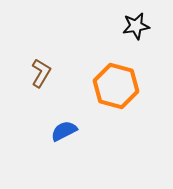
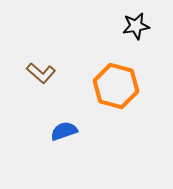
brown L-shape: rotated 100 degrees clockwise
blue semicircle: rotated 8 degrees clockwise
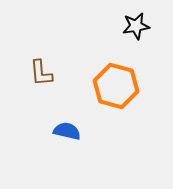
brown L-shape: rotated 44 degrees clockwise
blue semicircle: moved 3 px right; rotated 32 degrees clockwise
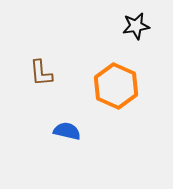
orange hexagon: rotated 9 degrees clockwise
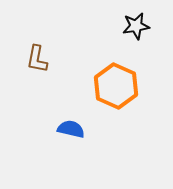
brown L-shape: moved 4 px left, 14 px up; rotated 16 degrees clockwise
blue semicircle: moved 4 px right, 2 px up
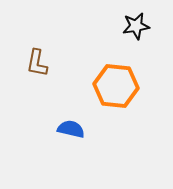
brown L-shape: moved 4 px down
orange hexagon: rotated 18 degrees counterclockwise
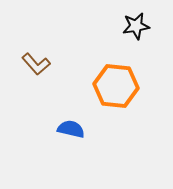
brown L-shape: moved 1 px left, 1 px down; rotated 52 degrees counterclockwise
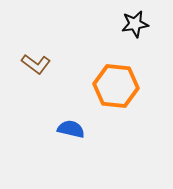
black star: moved 1 px left, 2 px up
brown L-shape: rotated 12 degrees counterclockwise
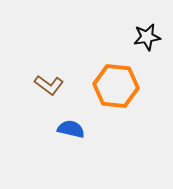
black star: moved 12 px right, 13 px down
brown L-shape: moved 13 px right, 21 px down
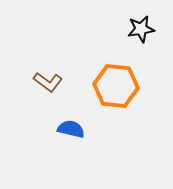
black star: moved 6 px left, 8 px up
brown L-shape: moved 1 px left, 3 px up
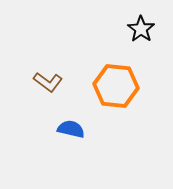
black star: rotated 28 degrees counterclockwise
